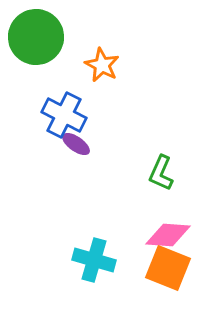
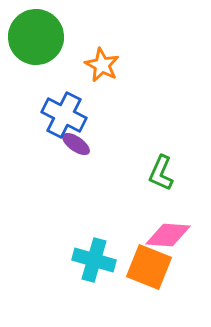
orange square: moved 19 px left, 1 px up
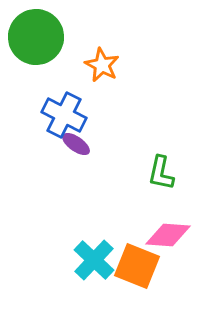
green L-shape: rotated 12 degrees counterclockwise
cyan cross: rotated 27 degrees clockwise
orange square: moved 12 px left, 1 px up
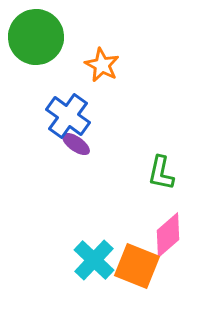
blue cross: moved 4 px right, 1 px down; rotated 9 degrees clockwise
pink diamond: rotated 45 degrees counterclockwise
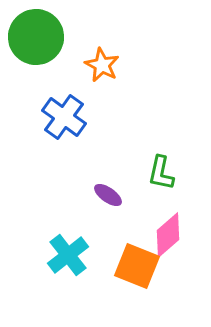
blue cross: moved 4 px left, 1 px down
purple ellipse: moved 32 px right, 51 px down
cyan cross: moved 26 px left, 5 px up; rotated 9 degrees clockwise
